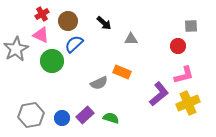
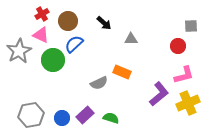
gray star: moved 3 px right, 2 px down
green circle: moved 1 px right, 1 px up
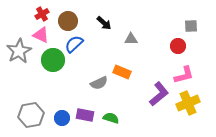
purple rectangle: rotated 54 degrees clockwise
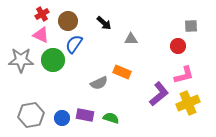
blue semicircle: rotated 12 degrees counterclockwise
gray star: moved 2 px right, 9 px down; rotated 30 degrees clockwise
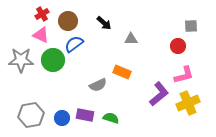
blue semicircle: rotated 18 degrees clockwise
gray semicircle: moved 1 px left, 2 px down
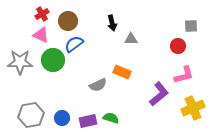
black arrow: moved 8 px right; rotated 35 degrees clockwise
gray star: moved 1 px left, 2 px down
yellow cross: moved 5 px right, 5 px down
purple rectangle: moved 3 px right, 6 px down; rotated 24 degrees counterclockwise
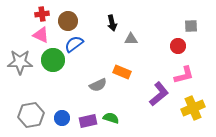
red cross: rotated 24 degrees clockwise
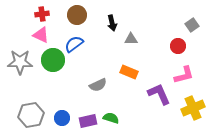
brown circle: moved 9 px right, 6 px up
gray square: moved 1 px right, 1 px up; rotated 32 degrees counterclockwise
orange rectangle: moved 7 px right
purple L-shape: rotated 75 degrees counterclockwise
